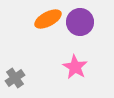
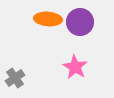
orange ellipse: rotated 32 degrees clockwise
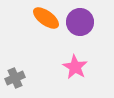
orange ellipse: moved 2 px left, 1 px up; rotated 32 degrees clockwise
gray cross: rotated 12 degrees clockwise
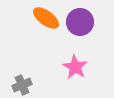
gray cross: moved 7 px right, 7 px down
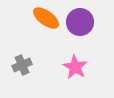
gray cross: moved 20 px up
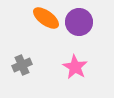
purple circle: moved 1 px left
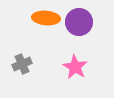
orange ellipse: rotated 32 degrees counterclockwise
gray cross: moved 1 px up
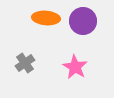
purple circle: moved 4 px right, 1 px up
gray cross: moved 3 px right, 1 px up; rotated 12 degrees counterclockwise
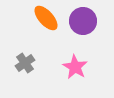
orange ellipse: rotated 44 degrees clockwise
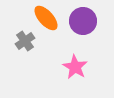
gray cross: moved 22 px up
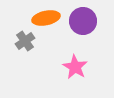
orange ellipse: rotated 60 degrees counterclockwise
